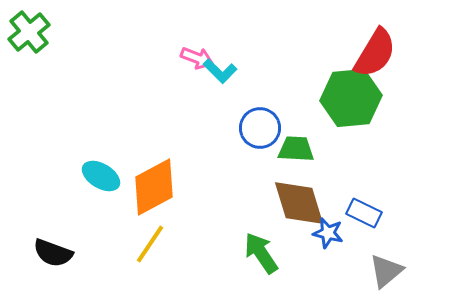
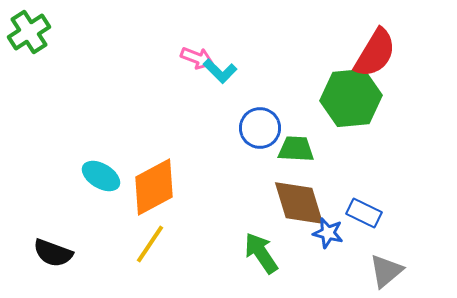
green cross: rotated 6 degrees clockwise
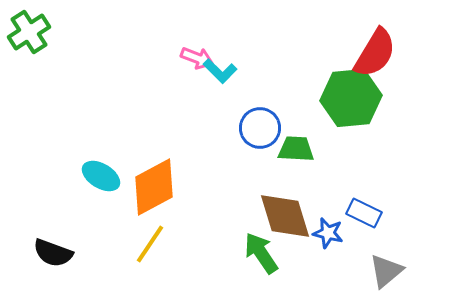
brown diamond: moved 14 px left, 13 px down
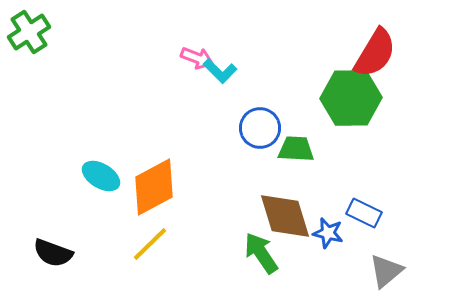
green hexagon: rotated 4 degrees clockwise
yellow line: rotated 12 degrees clockwise
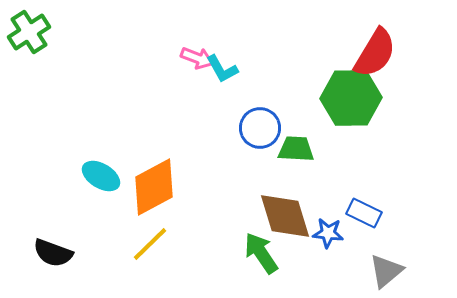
cyan L-shape: moved 2 px right, 2 px up; rotated 16 degrees clockwise
blue star: rotated 8 degrees counterclockwise
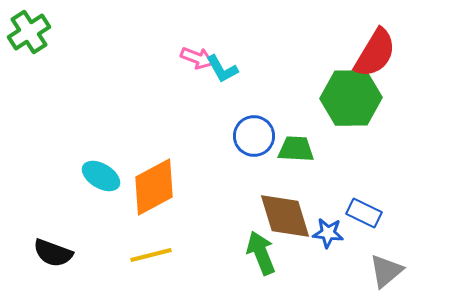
blue circle: moved 6 px left, 8 px down
yellow line: moved 1 px right, 11 px down; rotated 30 degrees clockwise
green arrow: rotated 12 degrees clockwise
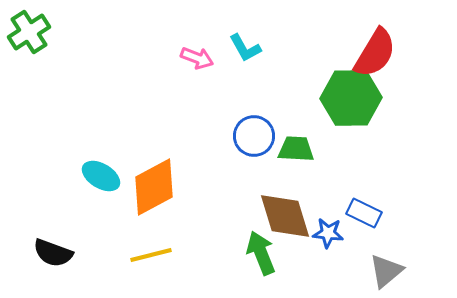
cyan L-shape: moved 23 px right, 21 px up
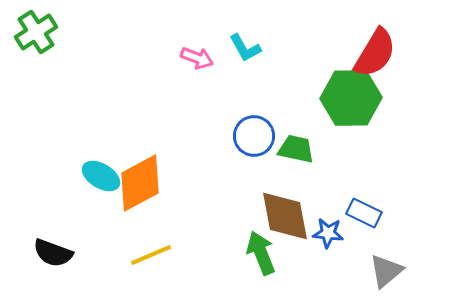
green cross: moved 7 px right
green trapezoid: rotated 9 degrees clockwise
orange diamond: moved 14 px left, 4 px up
brown diamond: rotated 6 degrees clockwise
yellow line: rotated 9 degrees counterclockwise
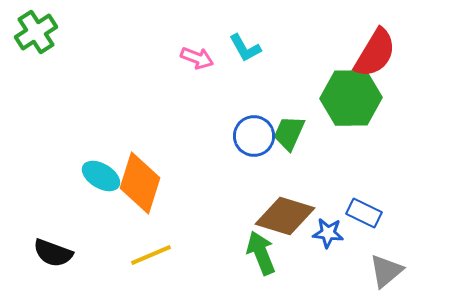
green trapezoid: moved 7 px left, 16 px up; rotated 78 degrees counterclockwise
orange diamond: rotated 44 degrees counterclockwise
brown diamond: rotated 62 degrees counterclockwise
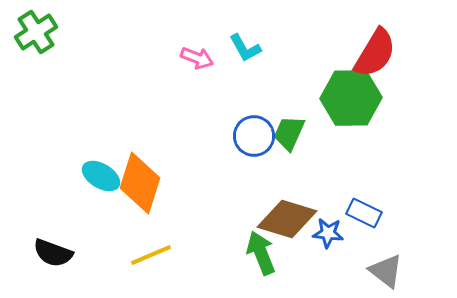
brown diamond: moved 2 px right, 3 px down
gray triangle: rotated 42 degrees counterclockwise
